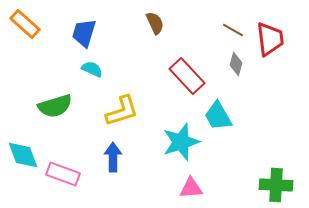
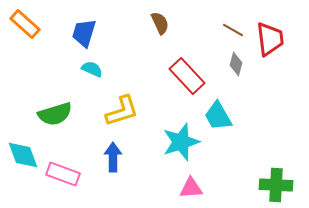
brown semicircle: moved 5 px right
green semicircle: moved 8 px down
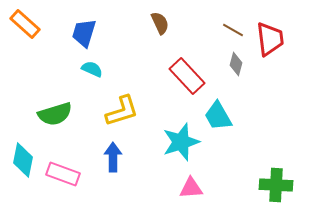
cyan diamond: moved 5 px down; rotated 32 degrees clockwise
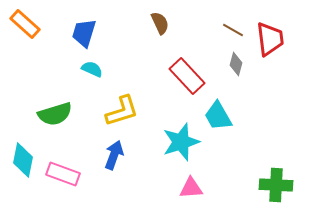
blue arrow: moved 1 px right, 2 px up; rotated 20 degrees clockwise
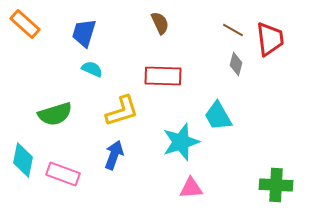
red rectangle: moved 24 px left; rotated 45 degrees counterclockwise
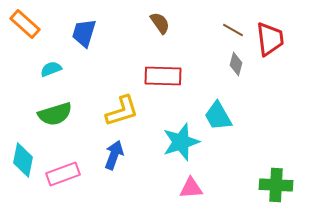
brown semicircle: rotated 10 degrees counterclockwise
cyan semicircle: moved 41 px left; rotated 45 degrees counterclockwise
pink rectangle: rotated 40 degrees counterclockwise
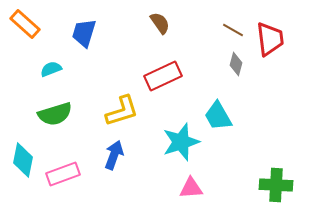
red rectangle: rotated 27 degrees counterclockwise
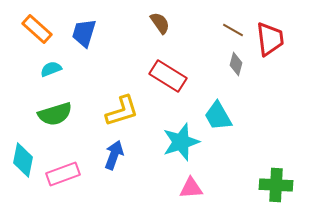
orange rectangle: moved 12 px right, 5 px down
red rectangle: moved 5 px right; rotated 57 degrees clockwise
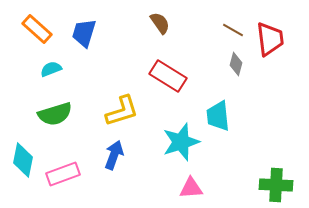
cyan trapezoid: rotated 24 degrees clockwise
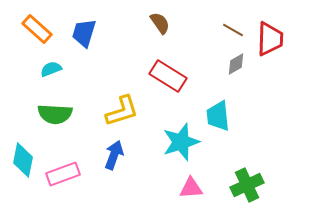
red trapezoid: rotated 9 degrees clockwise
gray diamond: rotated 45 degrees clockwise
green semicircle: rotated 20 degrees clockwise
green cross: moved 29 px left; rotated 28 degrees counterclockwise
